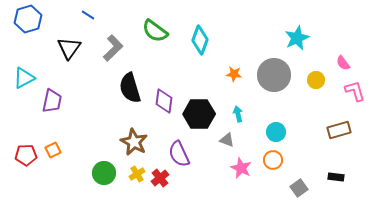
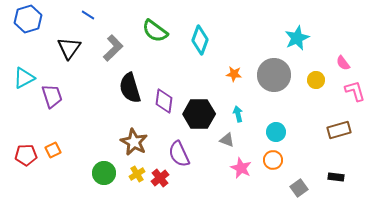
purple trapezoid: moved 5 px up; rotated 30 degrees counterclockwise
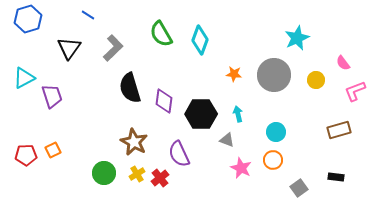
green semicircle: moved 6 px right, 3 px down; rotated 24 degrees clockwise
pink L-shape: rotated 95 degrees counterclockwise
black hexagon: moved 2 px right
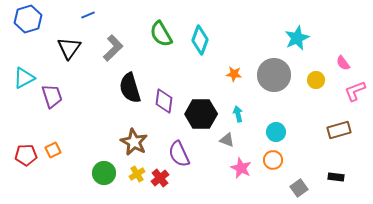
blue line: rotated 56 degrees counterclockwise
